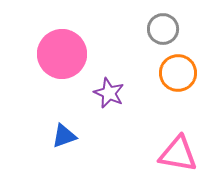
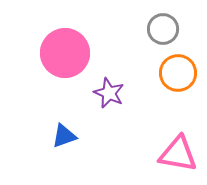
pink circle: moved 3 px right, 1 px up
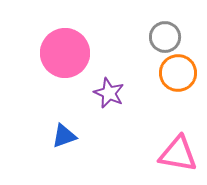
gray circle: moved 2 px right, 8 px down
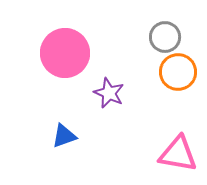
orange circle: moved 1 px up
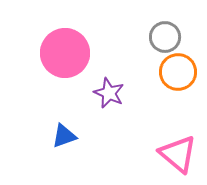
pink triangle: rotated 30 degrees clockwise
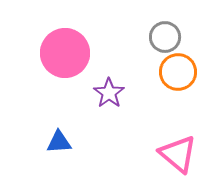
purple star: rotated 12 degrees clockwise
blue triangle: moved 5 px left, 6 px down; rotated 16 degrees clockwise
